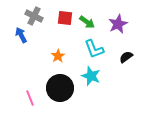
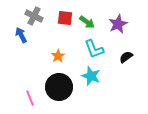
black circle: moved 1 px left, 1 px up
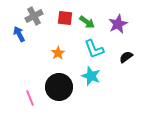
gray cross: rotated 36 degrees clockwise
blue arrow: moved 2 px left, 1 px up
orange star: moved 3 px up
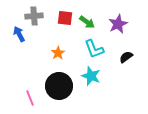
gray cross: rotated 24 degrees clockwise
black circle: moved 1 px up
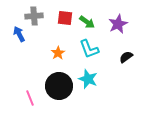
cyan L-shape: moved 5 px left
cyan star: moved 3 px left, 3 px down
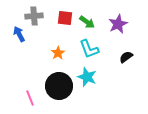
cyan star: moved 1 px left, 2 px up
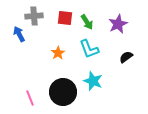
green arrow: rotated 21 degrees clockwise
cyan star: moved 6 px right, 4 px down
black circle: moved 4 px right, 6 px down
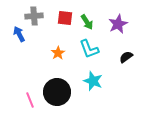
black circle: moved 6 px left
pink line: moved 2 px down
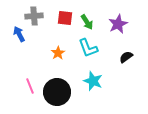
cyan L-shape: moved 1 px left, 1 px up
pink line: moved 14 px up
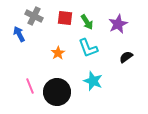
gray cross: rotated 30 degrees clockwise
